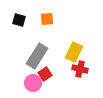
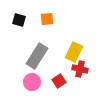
red square: moved 14 px right, 7 px down
pink circle: moved 1 px left, 1 px up
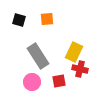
gray rectangle: moved 1 px right; rotated 65 degrees counterclockwise
red square: rotated 24 degrees clockwise
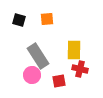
yellow rectangle: moved 2 px up; rotated 24 degrees counterclockwise
pink circle: moved 7 px up
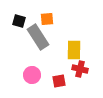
black square: moved 1 px down
gray rectangle: moved 19 px up
